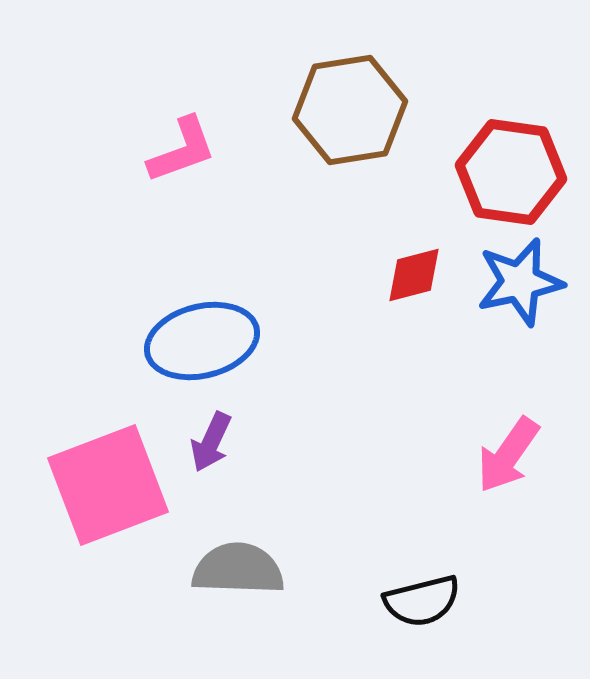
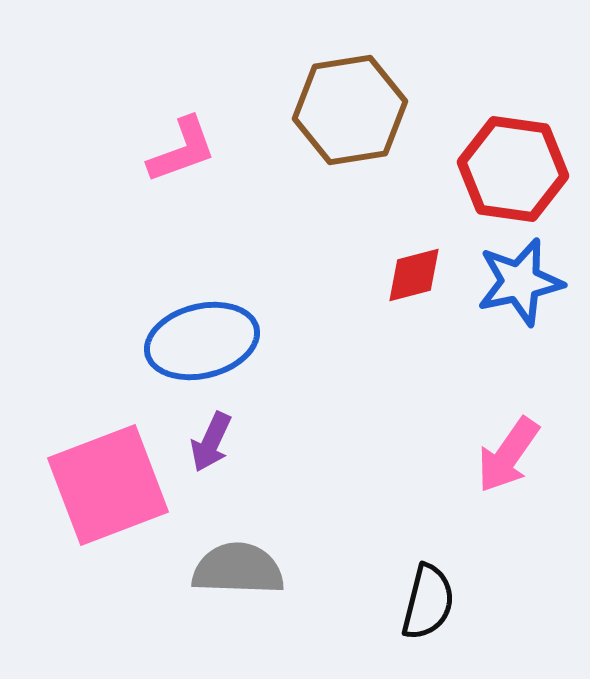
red hexagon: moved 2 px right, 3 px up
black semicircle: moved 6 px right, 1 px down; rotated 62 degrees counterclockwise
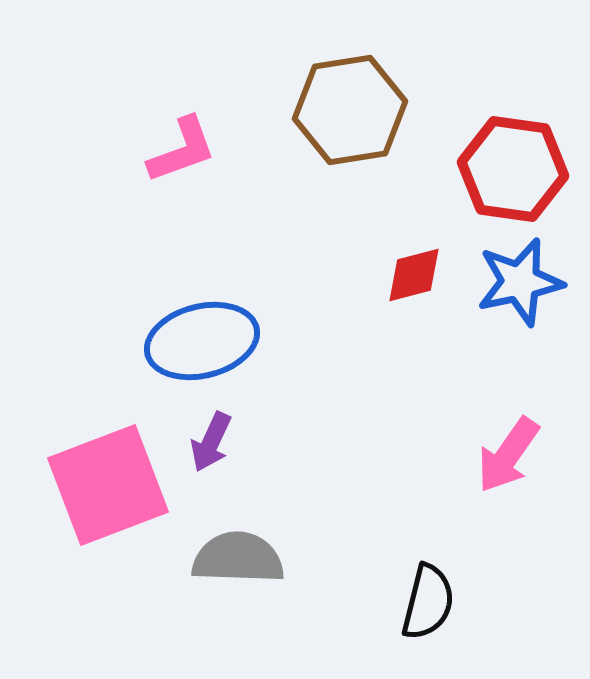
gray semicircle: moved 11 px up
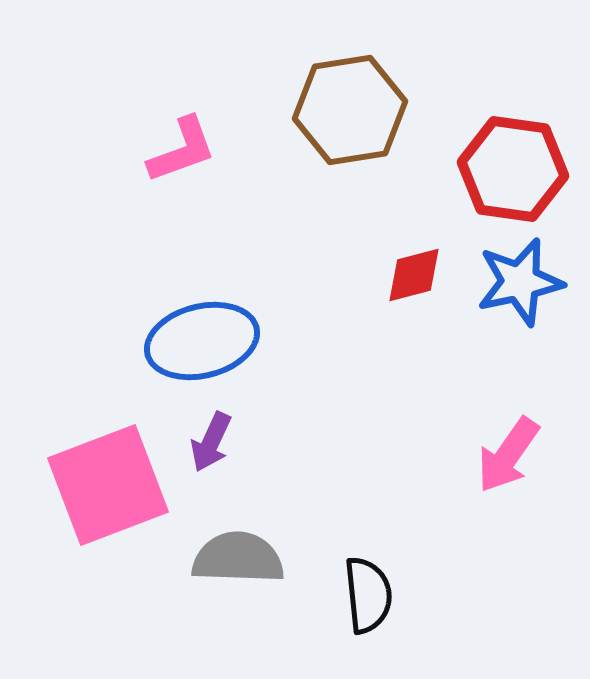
black semicircle: moved 60 px left, 7 px up; rotated 20 degrees counterclockwise
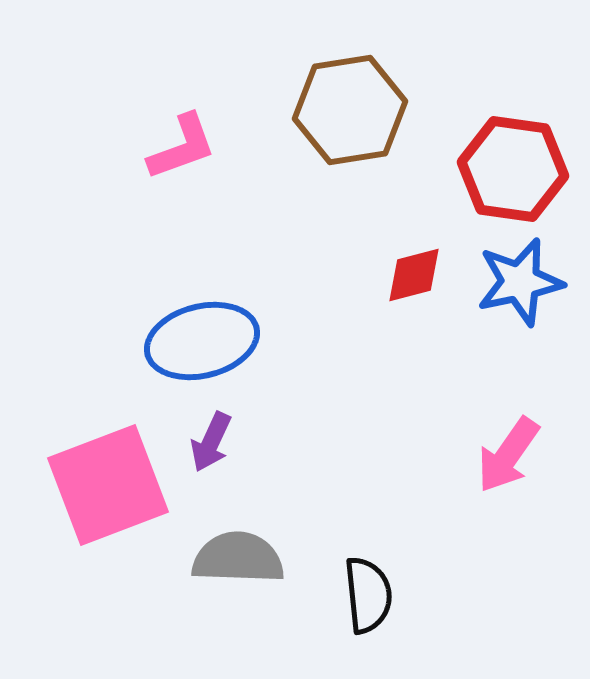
pink L-shape: moved 3 px up
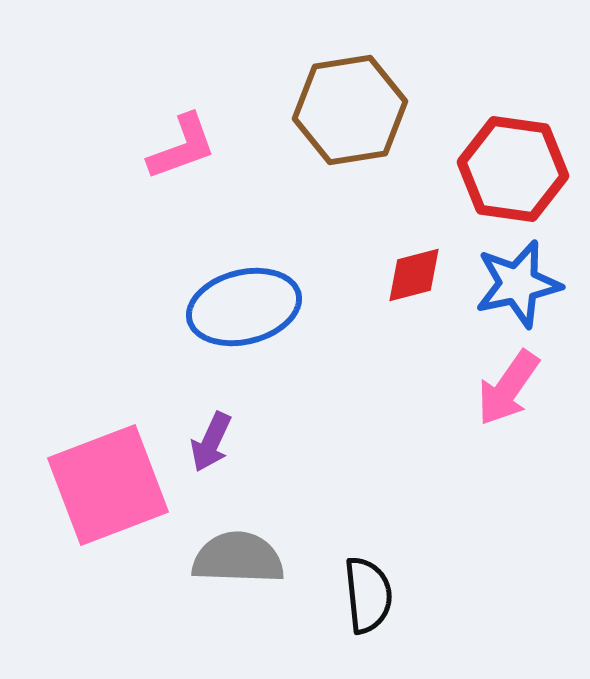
blue star: moved 2 px left, 2 px down
blue ellipse: moved 42 px right, 34 px up
pink arrow: moved 67 px up
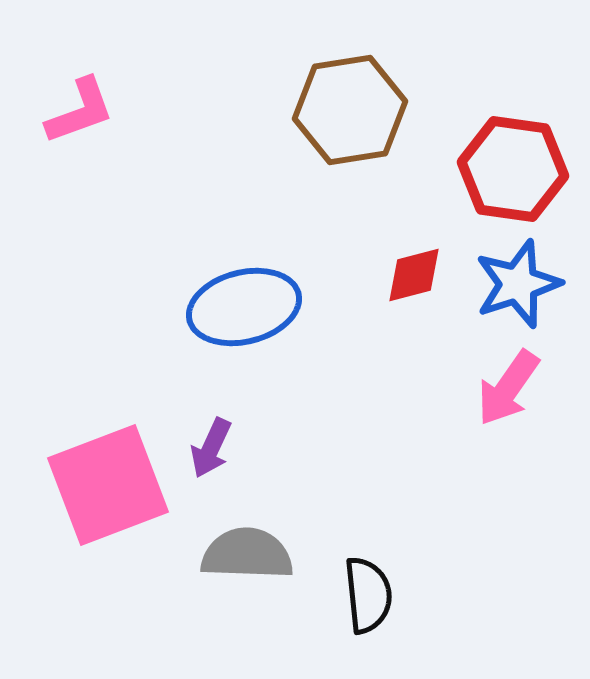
pink L-shape: moved 102 px left, 36 px up
blue star: rotated 6 degrees counterclockwise
purple arrow: moved 6 px down
gray semicircle: moved 9 px right, 4 px up
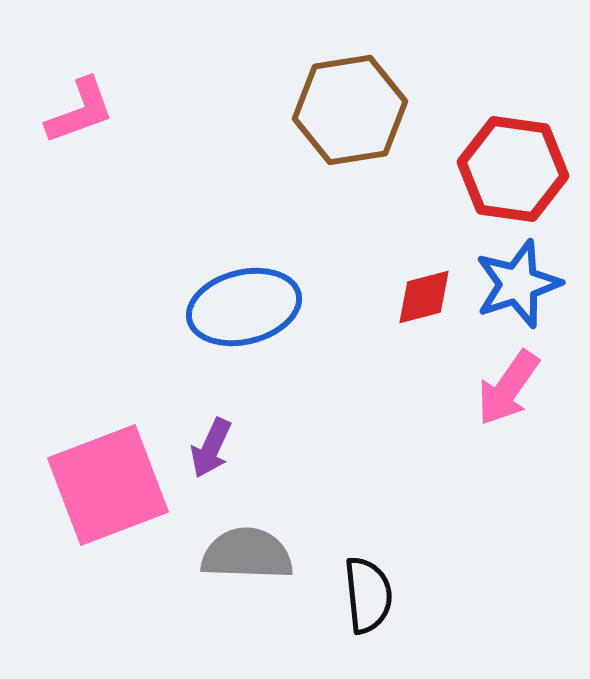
red diamond: moved 10 px right, 22 px down
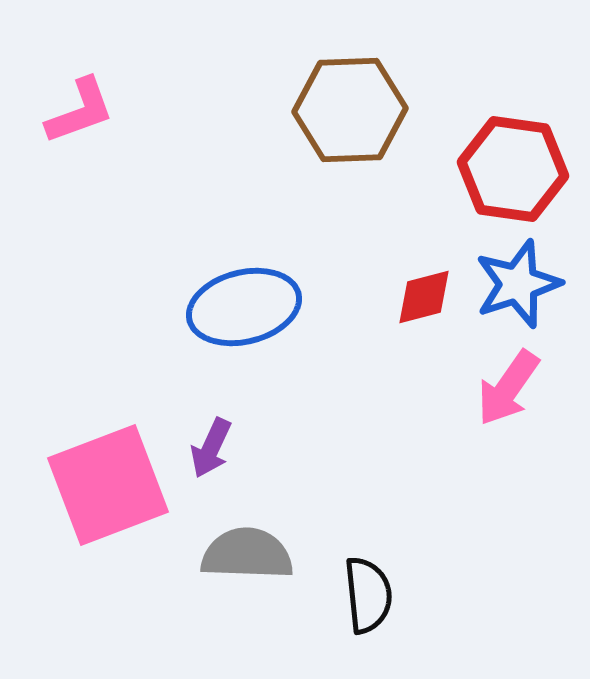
brown hexagon: rotated 7 degrees clockwise
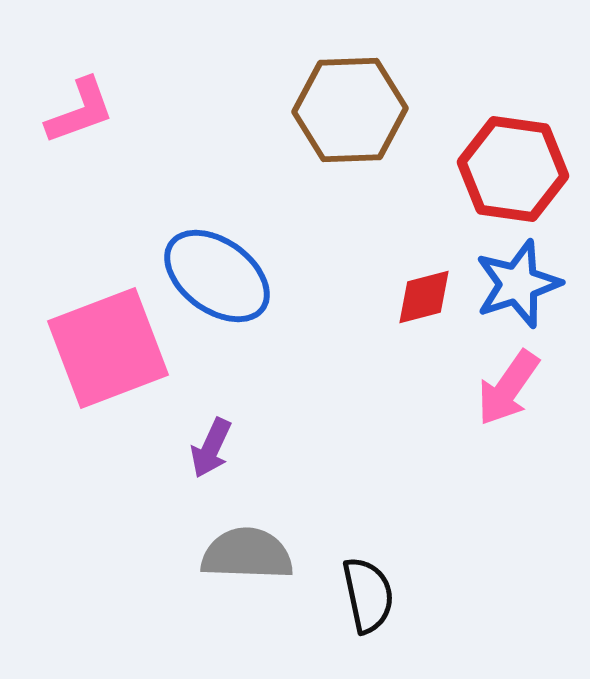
blue ellipse: moved 27 px left, 31 px up; rotated 50 degrees clockwise
pink square: moved 137 px up
black semicircle: rotated 6 degrees counterclockwise
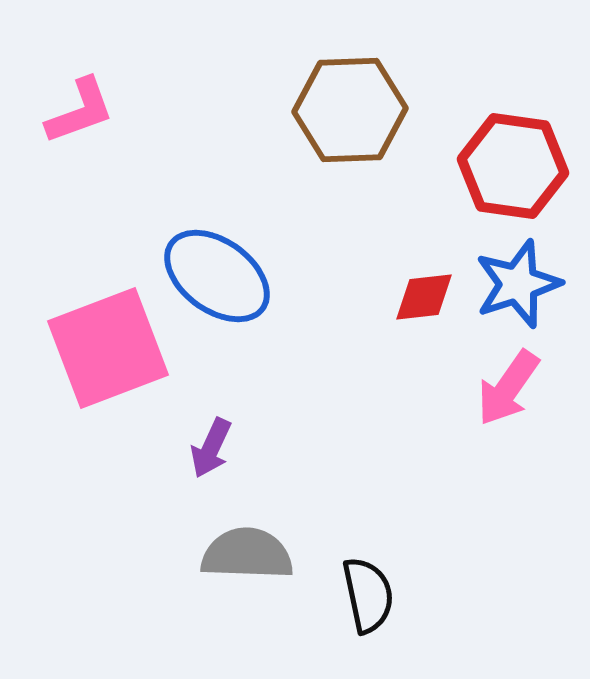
red hexagon: moved 3 px up
red diamond: rotated 8 degrees clockwise
